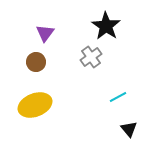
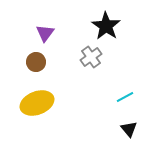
cyan line: moved 7 px right
yellow ellipse: moved 2 px right, 2 px up
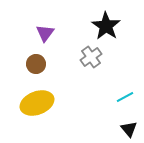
brown circle: moved 2 px down
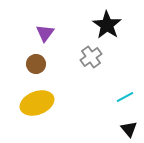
black star: moved 1 px right, 1 px up
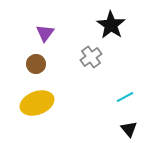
black star: moved 4 px right
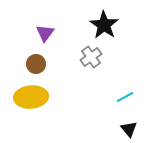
black star: moved 7 px left
yellow ellipse: moved 6 px left, 6 px up; rotated 16 degrees clockwise
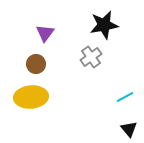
black star: rotated 28 degrees clockwise
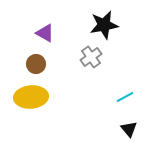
purple triangle: rotated 36 degrees counterclockwise
